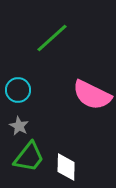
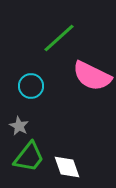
green line: moved 7 px right
cyan circle: moved 13 px right, 4 px up
pink semicircle: moved 19 px up
white diamond: moved 1 px right; rotated 20 degrees counterclockwise
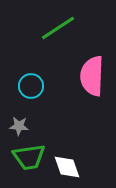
green line: moved 1 px left, 10 px up; rotated 9 degrees clockwise
pink semicircle: rotated 66 degrees clockwise
gray star: rotated 24 degrees counterclockwise
green trapezoid: rotated 44 degrees clockwise
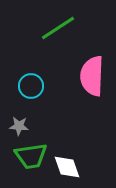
green trapezoid: moved 2 px right, 1 px up
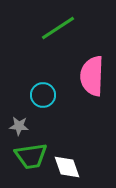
cyan circle: moved 12 px right, 9 px down
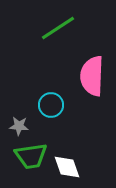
cyan circle: moved 8 px right, 10 px down
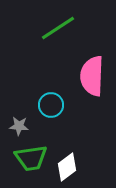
green trapezoid: moved 2 px down
white diamond: rotated 72 degrees clockwise
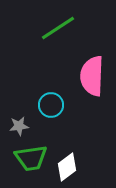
gray star: rotated 12 degrees counterclockwise
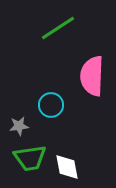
green trapezoid: moved 1 px left
white diamond: rotated 64 degrees counterclockwise
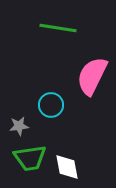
green line: rotated 42 degrees clockwise
pink semicircle: rotated 24 degrees clockwise
